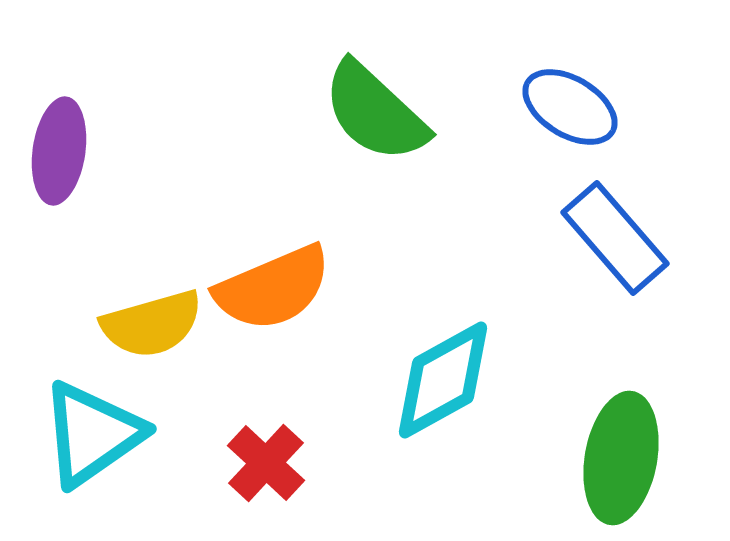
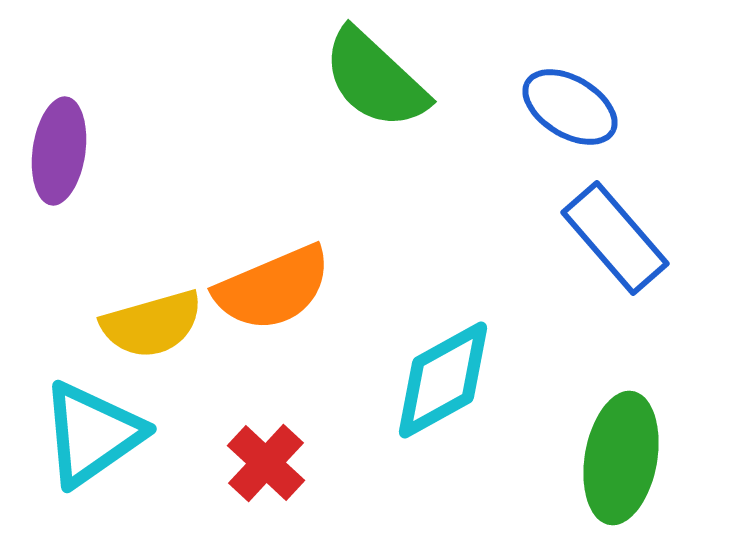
green semicircle: moved 33 px up
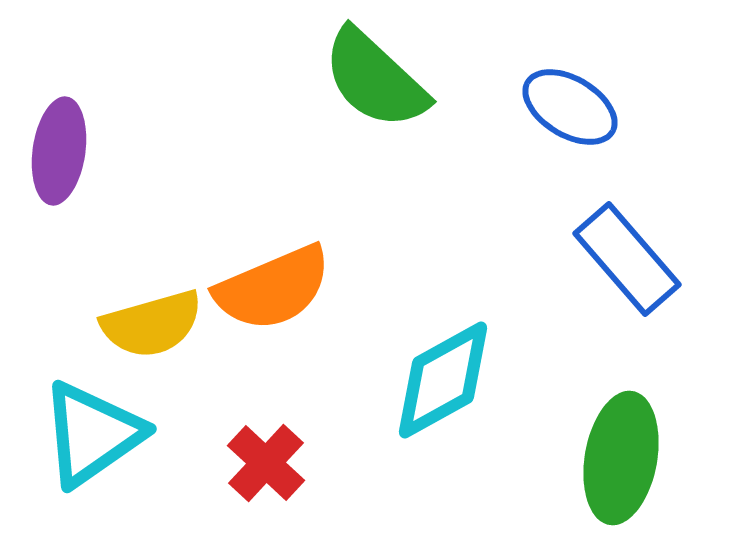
blue rectangle: moved 12 px right, 21 px down
